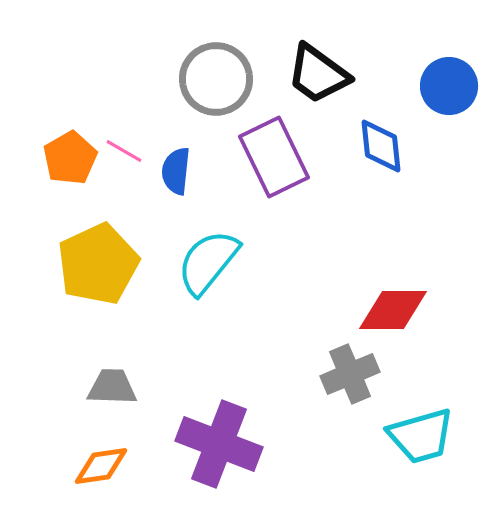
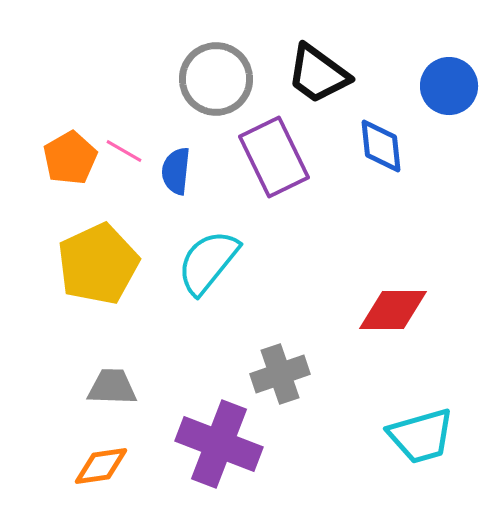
gray cross: moved 70 px left; rotated 4 degrees clockwise
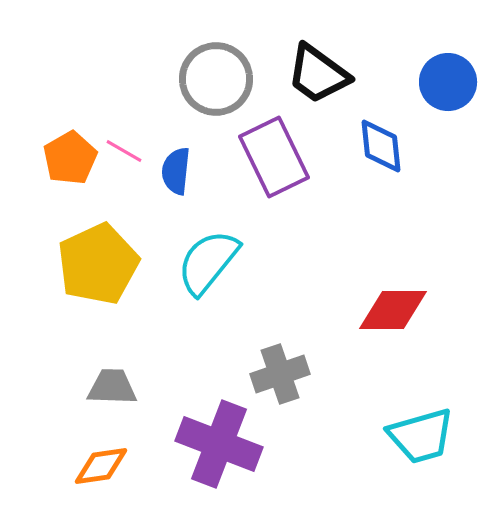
blue circle: moved 1 px left, 4 px up
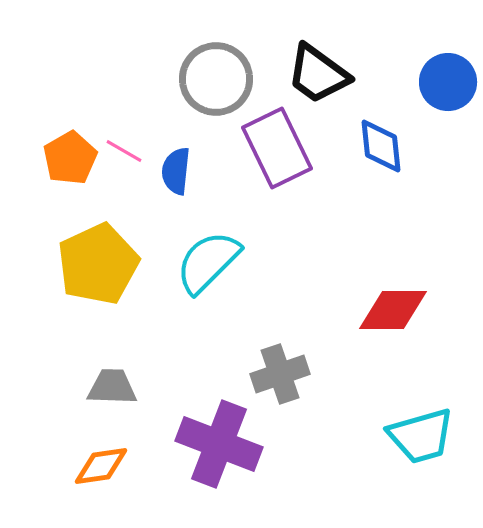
purple rectangle: moved 3 px right, 9 px up
cyan semicircle: rotated 6 degrees clockwise
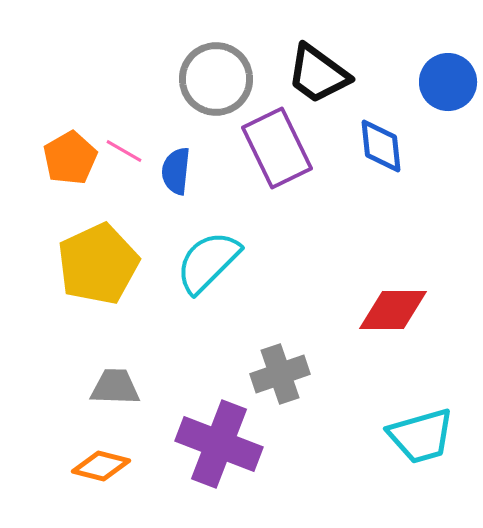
gray trapezoid: moved 3 px right
orange diamond: rotated 22 degrees clockwise
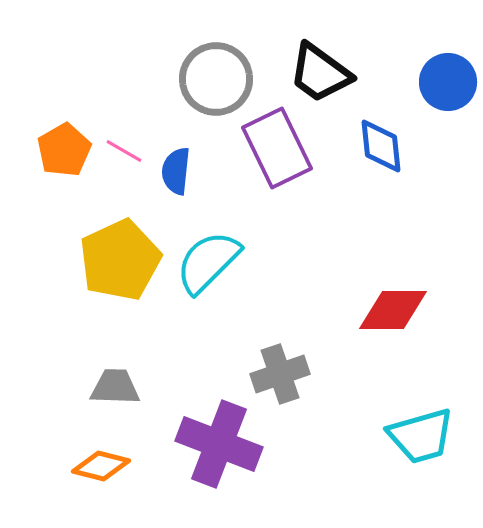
black trapezoid: moved 2 px right, 1 px up
orange pentagon: moved 6 px left, 8 px up
yellow pentagon: moved 22 px right, 4 px up
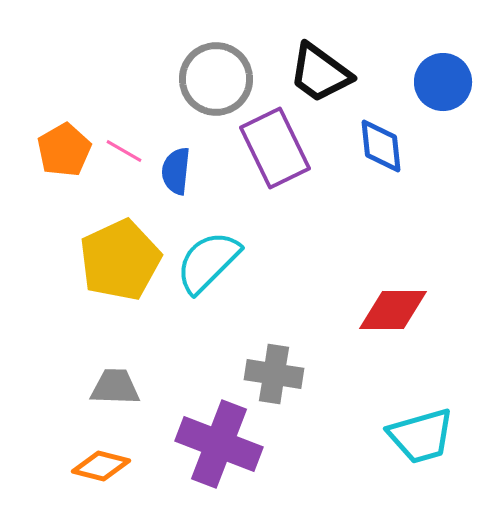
blue circle: moved 5 px left
purple rectangle: moved 2 px left
gray cross: moved 6 px left; rotated 28 degrees clockwise
